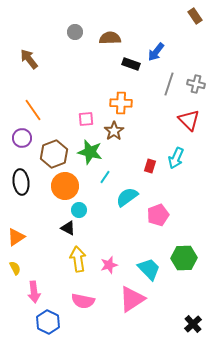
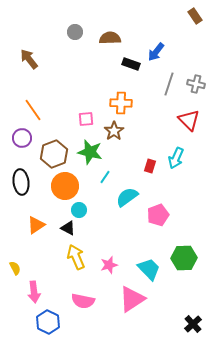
orange triangle: moved 20 px right, 12 px up
yellow arrow: moved 2 px left, 2 px up; rotated 15 degrees counterclockwise
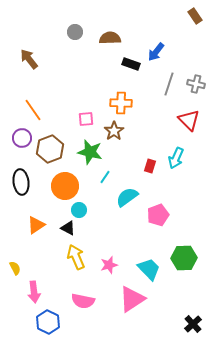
brown hexagon: moved 4 px left, 5 px up
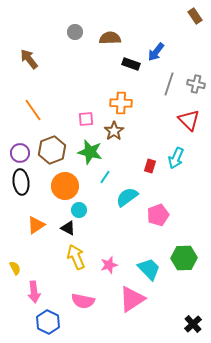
purple circle: moved 2 px left, 15 px down
brown hexagon: moved 2 px right, 1 px down
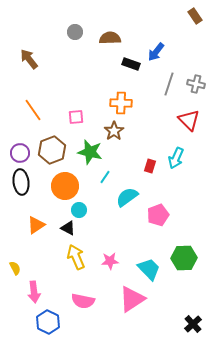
pink square: moved 10 px left, 2 px up
pink star: moved 1 px right, 4 px up; rotated 12 degrees clockwise
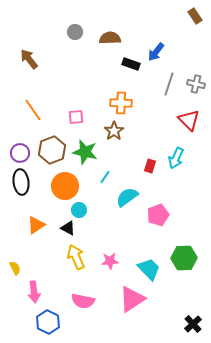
green star: moved 5 px left
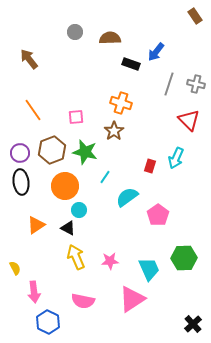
orange cross: rotated 15 degrees clockwise
pink pentagon: rotated 15 degrees counterclockwise
cyan trapezoid: rotated 20 degrees clockwise
